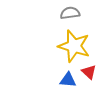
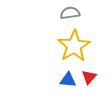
yellow star: rotated 24 degrees clockwise
red triangle: moved 5 px down; rotated 28 degrees clockwise
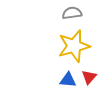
gray semicircle: moved 2 px right
yellow star: rotated 16 degrees clockwise
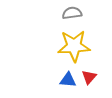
yellow star: rotated 12 degrees clockwise
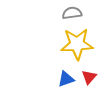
yellow star: moved 3 px right, 2 px up
blue triangle: moved 2 px left, 1 px up; rotated 24 degrees counterclockwise
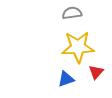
yellow star: moved 1 px right, 3 px down
red triangle: moved 7 px right, 5 px up
